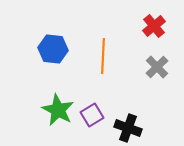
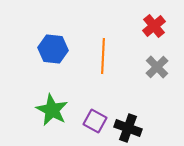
green star: moved 6 px left
purple square: moved 3 px right, 6 px down; rotated 30 degrees counterclockwise
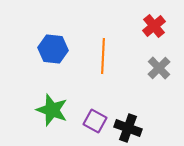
gray cross: moved 2 px right, 1 px down
green star: rotated 8 degrees counterclockwise
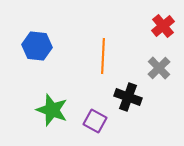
red cross: moved 9 px right
blue hexagon: moved 16 px left, 3 px up
black cross: moved 31 px up
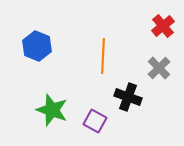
blue hexagon: rotated 16 degrees clockwise
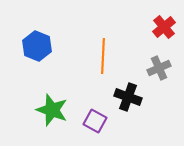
red cross: moved 1 px right, 1 px down
gray cross: rotated 20 degrees clockwise
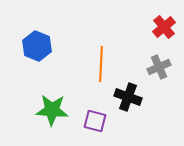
orange line: moved 2 px left, 8 px down
gray cross: moved 1 px up
green star: rotated 16 degrees counterclockwise
purple square: rotated 15 degrees counterclockwise
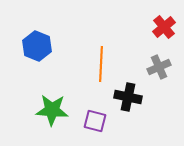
black cross: rotated 8 degrees counterclockwise
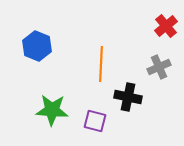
red cross: moved 2 px right, 1 px up
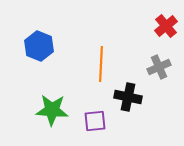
blue hexagon: moved 2 px right
purple square: rotated 20 degrees counterclockwise
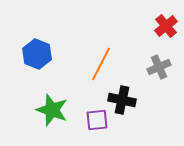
blue hexagon: moved 2 px left, 8 px down
orange line: rotated 24 degrees clockwise
black cross: moved 6 px left, 3 px down
green star: rotated 16 degrees clockwise
purple square: moved 2 px right, 1 px up
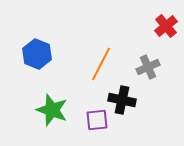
gray cross: moved 11 px left
